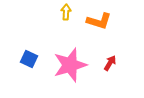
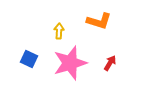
yellow arrow: moved 7 px left, 19 px down
pink star: moved 2 px up
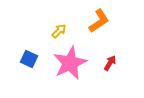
orange L-shape: rotated 50 degrees counterclockwise
yellow arrow: rotated 42 degrees clockwise
pink star: rotated 8 degrees counterclockwise
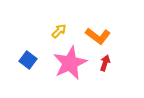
orange L-shape: moved 1 px left, 15 px down; rotated 70 degrees clockwise
blue square: moved 1 px left, 1 px down; rotated 12 degrees clockwise
red arrow: moved 5 px left; rotated 14 degrees counterclockwise
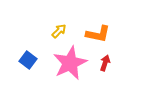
orange L-shape: moved 2 px up; rotated 25 degrees counterclockwise
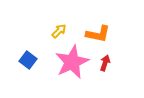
pink star: moved 2 px right, 1 px up
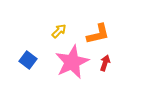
orange L-shape: rotated 25 degrees counterclockwise
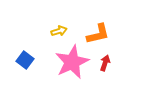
yellow arrow: rotated 28 degrees clockwise
blue square: moved 3 px left
